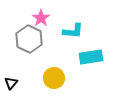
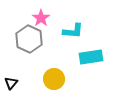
yellow circle: moved 1 px down
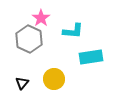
black triangle: moved 11 px right
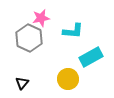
pink star: rotated 24 degrees clockwise
gray hexagon: moved 1 px up
cyan rectangle: rotated 20 degrees counterclockwise
yellow circle: moved 14 px right
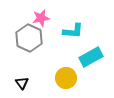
yellow circle: moved 2 px left, 1 px up
black triangle: rotated 16 degrees counterclockwise
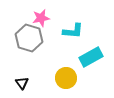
gray hexagon: rotated 8 degrees counterclockwise
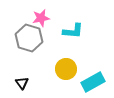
cyan rectangle: moved 2 px right, 25 px down
yellow circle: moved 9 px up
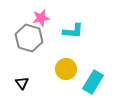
cyan rectangle: rotated 30 degrees counterclockwise
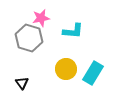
cyan rectangle: moved 9 px up
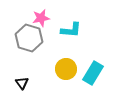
cyan L-shape: moved 2 px left, 1 px up
